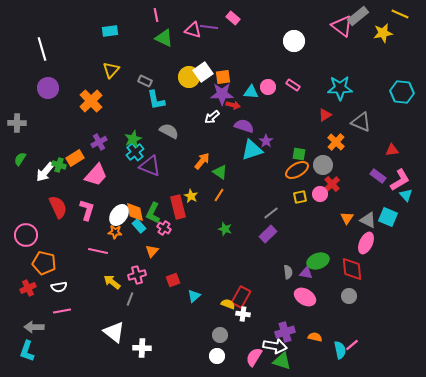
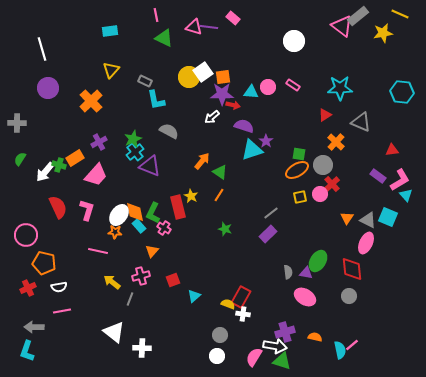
pink triangle at (193, 30): moved 1 px right, 3 px up
green ellipse at (318, 261): rotated 40 degrees counterclockwise
pink cross at (137, 275): moved 4 px right, 1 px down
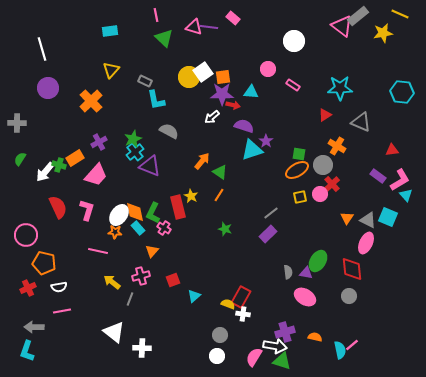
green triangle at (164, 38): rotated 18 degrees clockwise
pink circle at (268, 87): moved 18 px up
orange cross at (336, 142): moved 1 px right, 4 px down; rotated 12 degrees counterclockwise
cyan rectangle at (139, 226): moved 1 px left, 2 px down
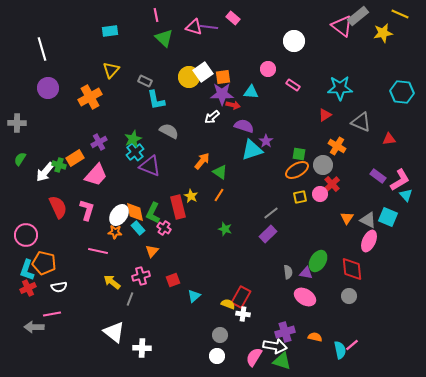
orange cross at (91, 101): moved 1 px left, 4 px up; rotated 15 degrees clockwise
red triangle at (392, 150): moved 3 px left, 11 px up
pink ellipse at (366, 243): moved 3 px right, 2 px up
pink line at (62, 311): moved 10 px left, 3 px down
cyan L-shape at (27, 351): moved 81 px up
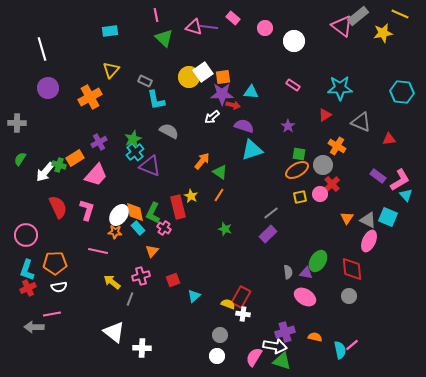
pink circle at (268, 69): moved 3 px left, 41 px up
purple star at (266, 141): moved 22 px right, 15 px up
orange pentagon at (44, 263): moved 11 px right; rotated 15 degrees counterclockwise
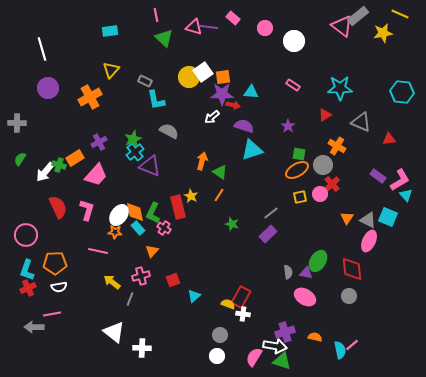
orange arrow at (202, 161): rotated 24 degrees counterclockwise
green star at (225, 229): moved 7 px right, 5 px up
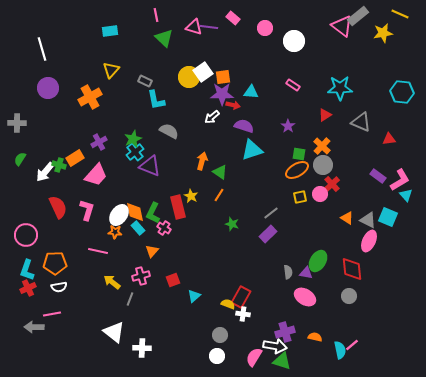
orange cross at (337, 146): moved 15 px left; rotated 12 degrees clockwise
orange triangle at (347, 218): rotated 32 degrees counterclockwise
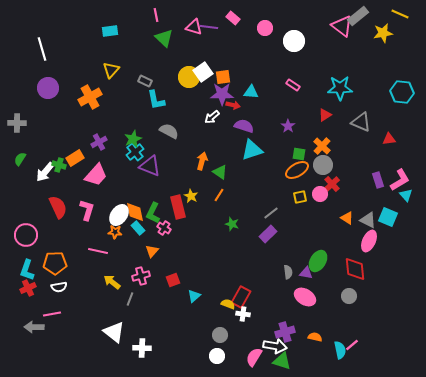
purple rectangle at (378, 176): moved 4 px down; rotated 35 degrees clockwise
red diamond at (352, 269): moved 3 px right
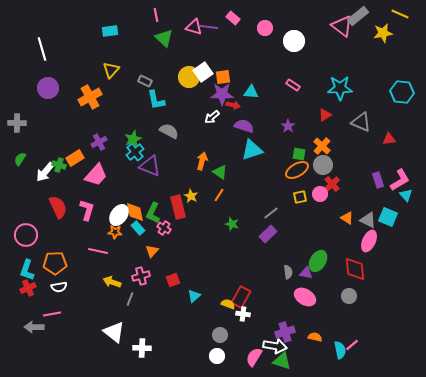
yellow arrow at (112, 282): rotated 18 degrees counterclockwise
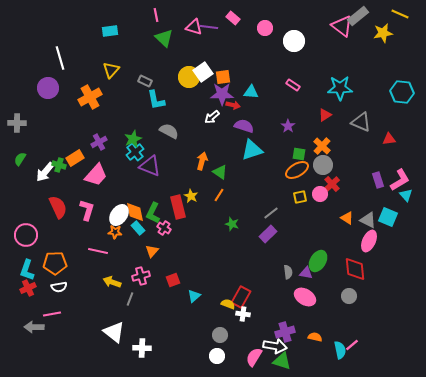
white line at (42, 49): moved 18 px right, 9 px down
